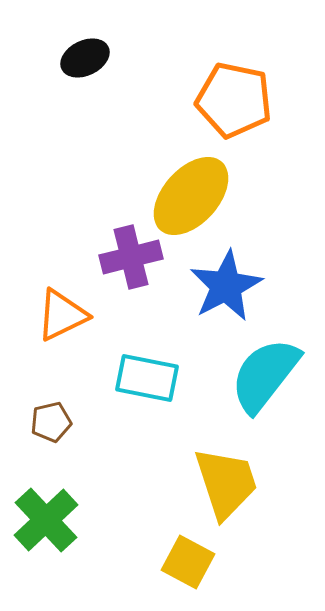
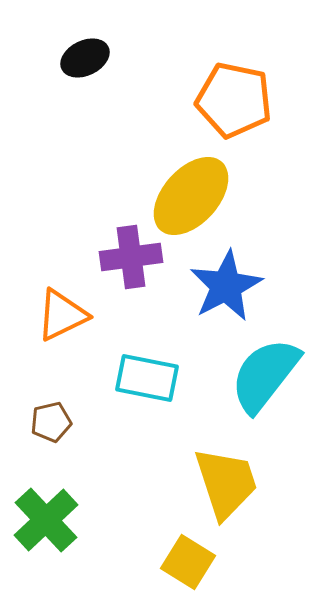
purple cross: rotated 6 degrees clockwise
yellow square: rotated 4 degrees clockwise
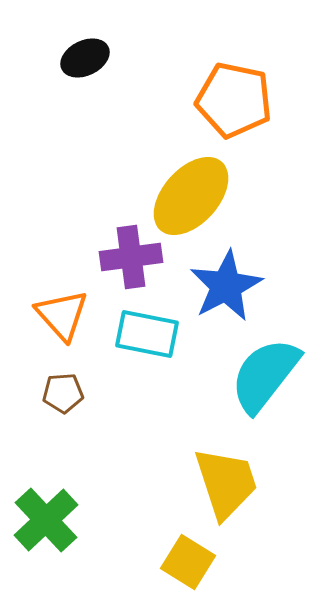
orange triangle: rotated 46 degrees counterclockwise
cyan rectangle: moved 44 px up
brown pentagon: moved 12 px right, 29 px up; rotated 9 degrees clockwise
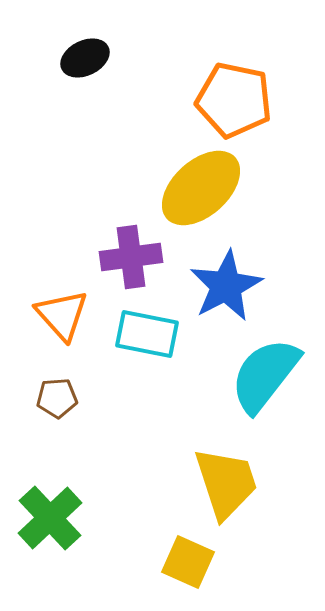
yellow ellipse: moved 10 px right, 8 px up; rotated 6 degrees clockwise
brown pentagon: moved 6 px left, 5 px down
green cross: moved 4 px right, 2 px up
yellow square: rotated 8 degrees counterclockwise
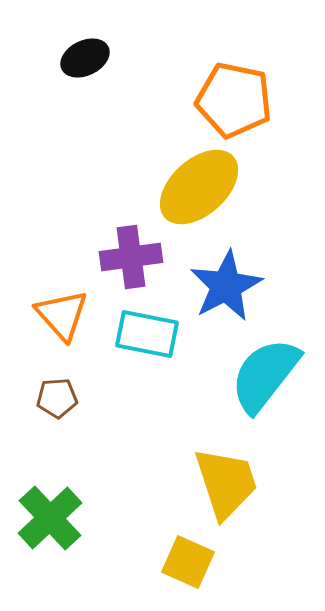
yellow ellipse: moved 2 px left, 1 px up
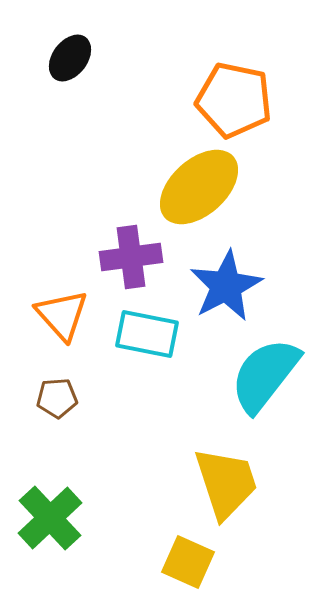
black ellipse: moved 15 px left; rotated 27 degrees counterclockwise
